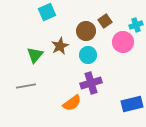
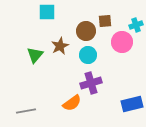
cyan square: rotated 24 degrees clockwise
brown square: rotated 32 degrees clockwise
pink circle: moved 1 px left
gray line: moved 25 px down
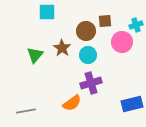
brown star: moved 2 px right, 2 px down; rotated 12 degrees counterclockwise
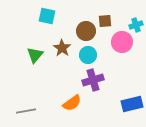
cyan square: moved 4 px down; rotated 12 degrees clockwise
purple cross: moved 2 px right, 3 px up
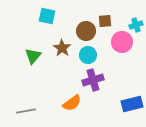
green triangle: moved 2 px left, 1 px down
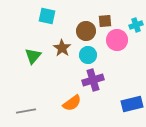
pink circle: moved 5 px left, 2 px up
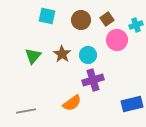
brown square: moved 2 px right, 2 px up; rotated 32 degrees counterclockwise
brown circle: moved 5 px left, 11 px up
brown star: moved 6 px down
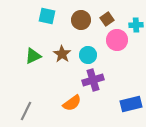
cyan cross: rotated 16 degrees clockwise
green triangle: rotated 24 degrees clockwise
blue rectangle: moved 1 px left
gray line: rotated 54 degrees counterclockwise
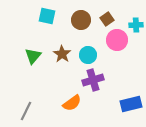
green triangle: rotated 24 degrees counterclockwise
